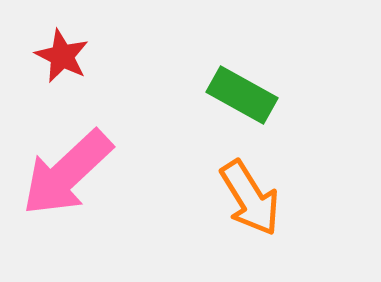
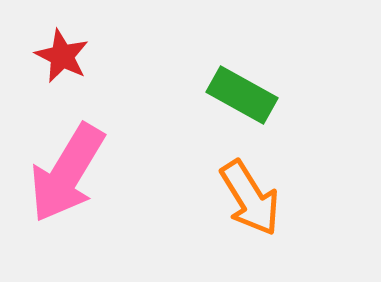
pink arrow: rotated 16 degrees counterclockwise
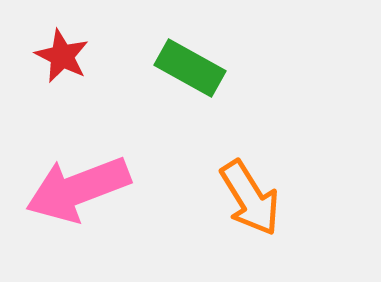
green rectangle: moved 52 px left, 27 px up
pink arrow: moved 11 px right, 16 px down; rotated 38 degrees clockwise
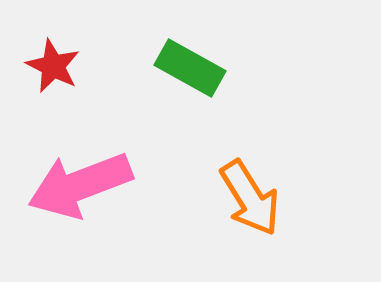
red star: moved 9 px left, 10 px down
pink arrow: moved 2 px right, 4 px up
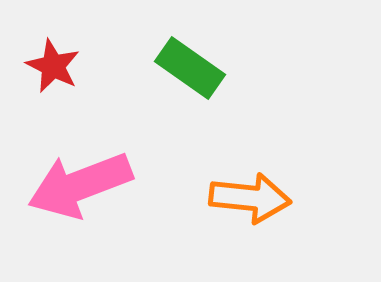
green rectangle: rotated 6 degrees clockwise
orange arrow: rotated 52 degrees counterclockwise
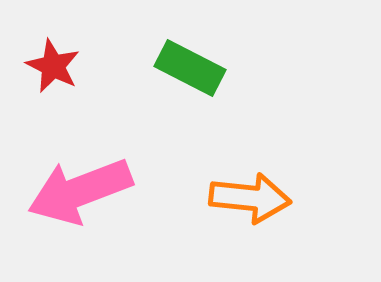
green rectangle: rotated 8 degrees counterclockwise
pink arrow: moved 6 px down
